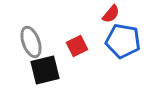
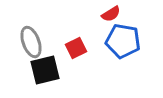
red semicircle: rotated 18 degrees clockwise
red square: moved 1 px left, 2 px down
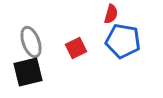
red semicircle: rotated 42 degrees counterclockwise
black square: moved 17 px left, 2 px down
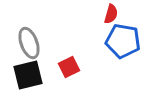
gray ellipse: moved 2 px left, 1 px down
red square: moved 7 px left, 19 px down
black square: moved 3 px down
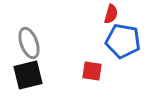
red square: moved 23 px right, 4 px down; rotated 35 degrees clockwise
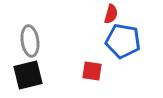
gray ellipse: moved 1 px right, 2 px up; rotated 12 degrees clockwise
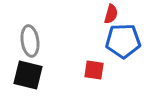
blue pentagon: rotated 12 degrees counterclockwise
red square: moved 2 px right, 1 px up
black square: rotated 28 degrees clockwise
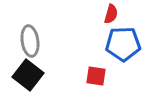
blue pentagon: moved 3 px down
red square: moved 2 px right, 6 px down
black square: rotated 24 degrees clockwise
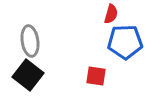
blue pentagon: moved 2 px right, 2 px up
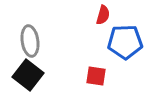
red semicircle: moved 8 px left, 1 px down
